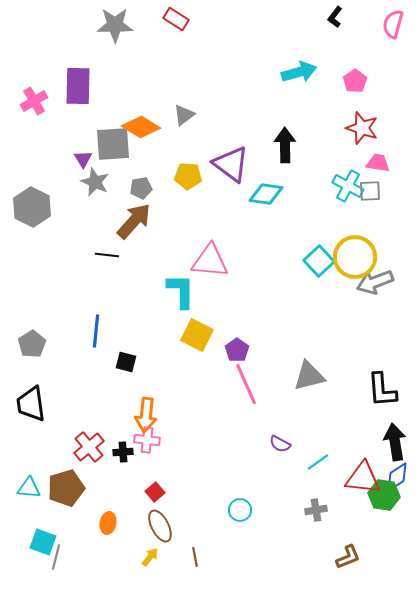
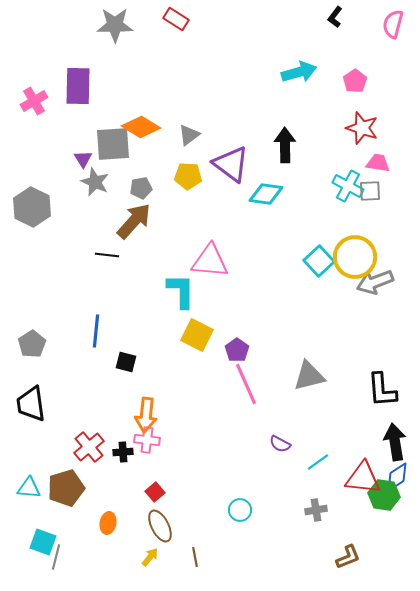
gray triangle at (184, 115): moved 5 px right, 20 px down
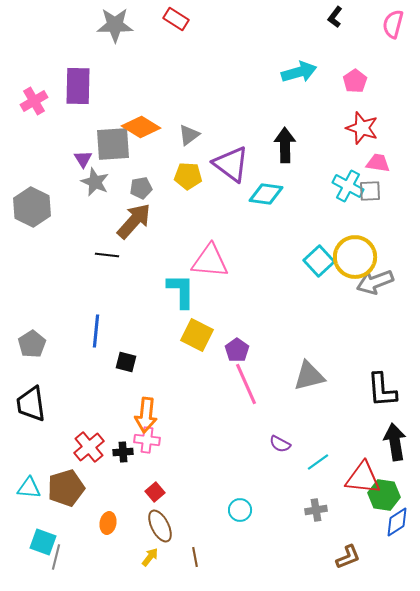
blue diamond at (397, 477): moved 45 px down
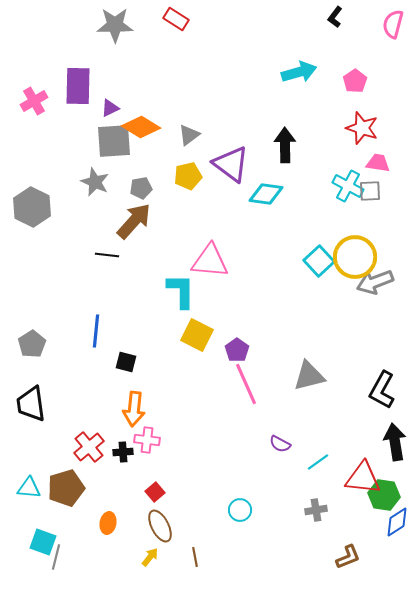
gray square at (113, 144): moved 1 px right, 3 px up
purple triangle at (83, 159): moved 27 px right, 51 px up; rotated 36 degrees clockwise
yellow pentagon at (188, 176): rotated 16 degrees counterclockwise
black L-shape at (382, 390): rotated 33 degrees clockwise
orange arrow at (146, 415): moved 12 px left, 6 px up
